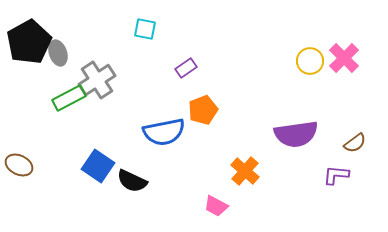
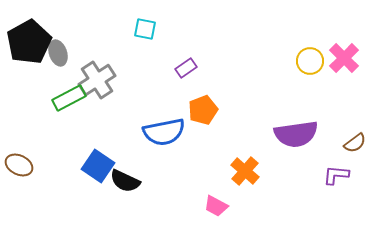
black semicircle: moved 7 px left
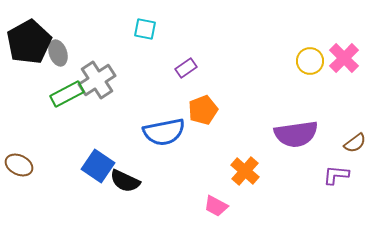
green rectangle: moved 2 px left, 4 px up
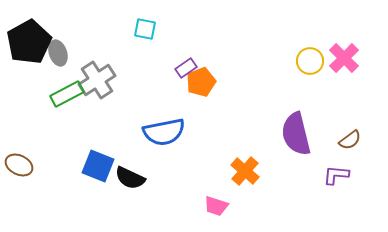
orange pentagon: moved 2 px left, 28 px up
purple semicircle: rotated 84 degrees clockwise
brown semicircle: moved 5 px left, 3 px up
blue square: rotated 12 degrees counterclockwise
black semicircle: moved 5 px right, 3 px up
pink trapezoid: rotated 10 degrees counterclockwise
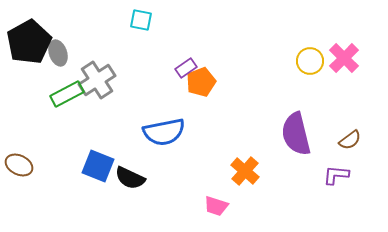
cyan square: moved 4 px left, 9 px up
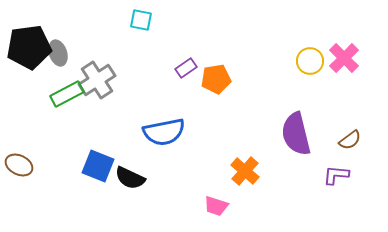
black pentagon: moved 5 px down; rotated 21 degrees clockwise
orange pentagon: moved 15 px right, 3 px up; rotated 12 degrees clockwise
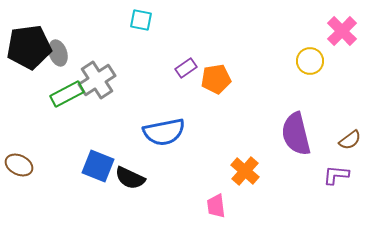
pink cross: moved 2 px left, 27 px up
pink trapezoid: rotated 65 degrees clockwise
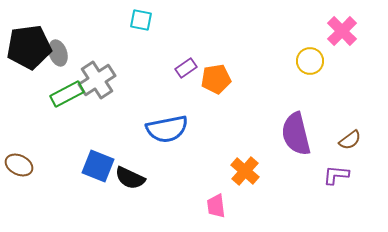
blue semicircle: moved 3 px right, 3 px up
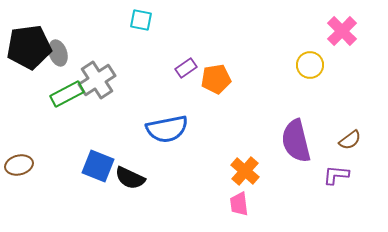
yellow circle: moved 4 px down
purple semicircle: moved 7 px down
brown ellipse: rotated 40 degrees counterclockwise
pink trapezoid: moved 23 px right, 2 px up
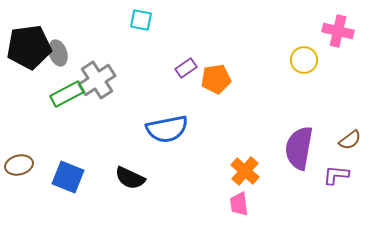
pink cross: moved 4 px left; rotated 32 degrees counterclockwise
yellow circle: moved 6 px left, 5 px up
purple semicircle: moved 3 px right, 7 px down; rotated 24 degrees clockwise
blue square: moved 30 px left, 11 px down
